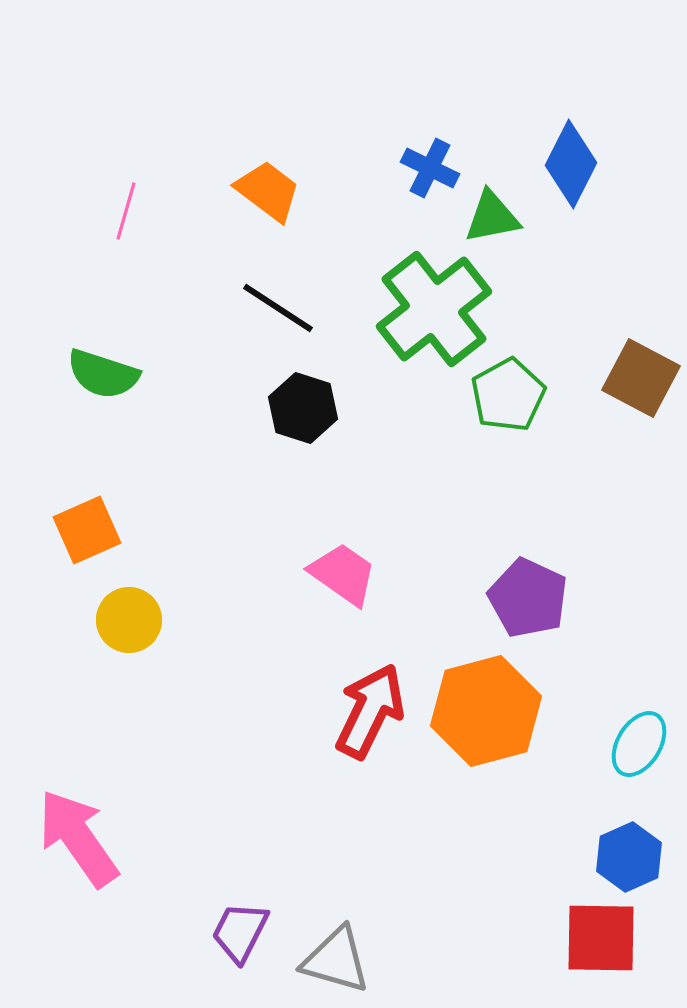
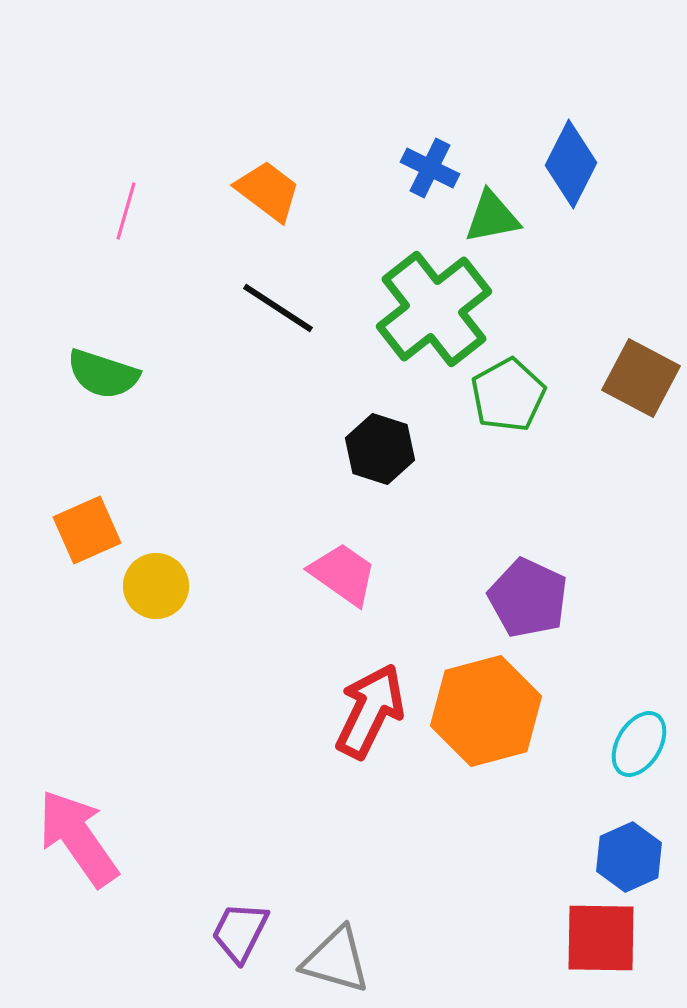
black hexagon: moved 77 px right, 41 px down
yellow circle: moved 27 px right, 34 px up
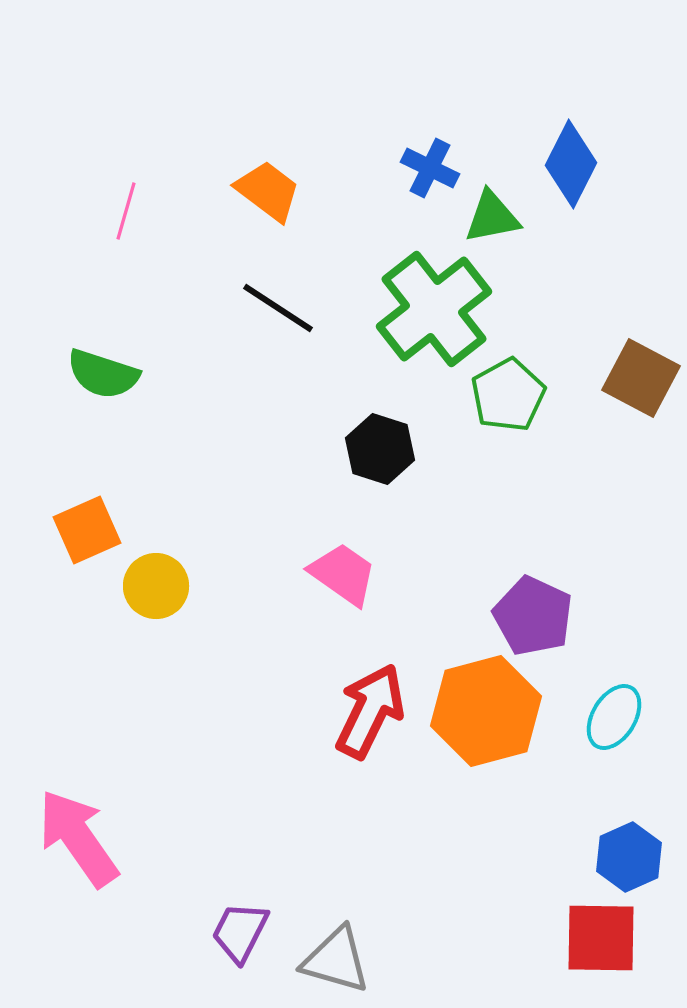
purple pentagon: moved 5 px right, 18 px down
cyan ellipse: moved 25 px left, 27 px up
